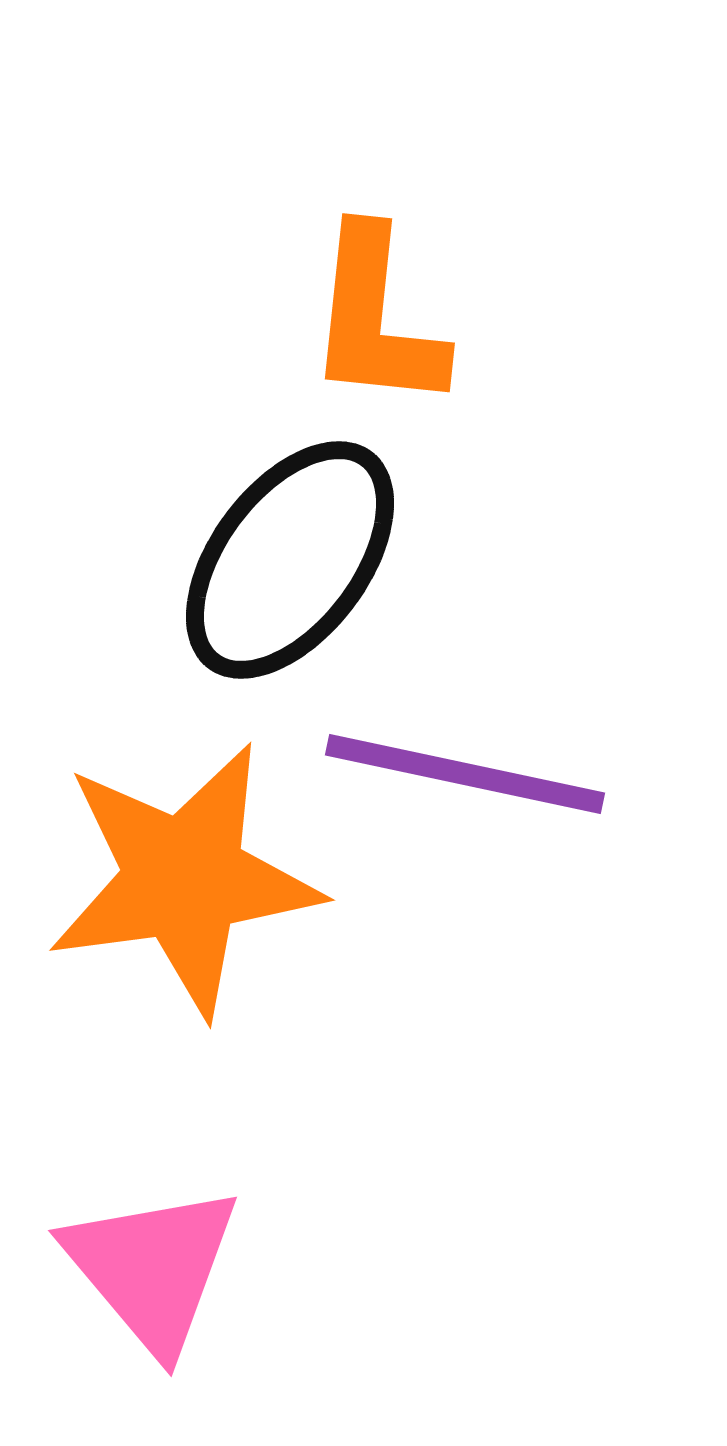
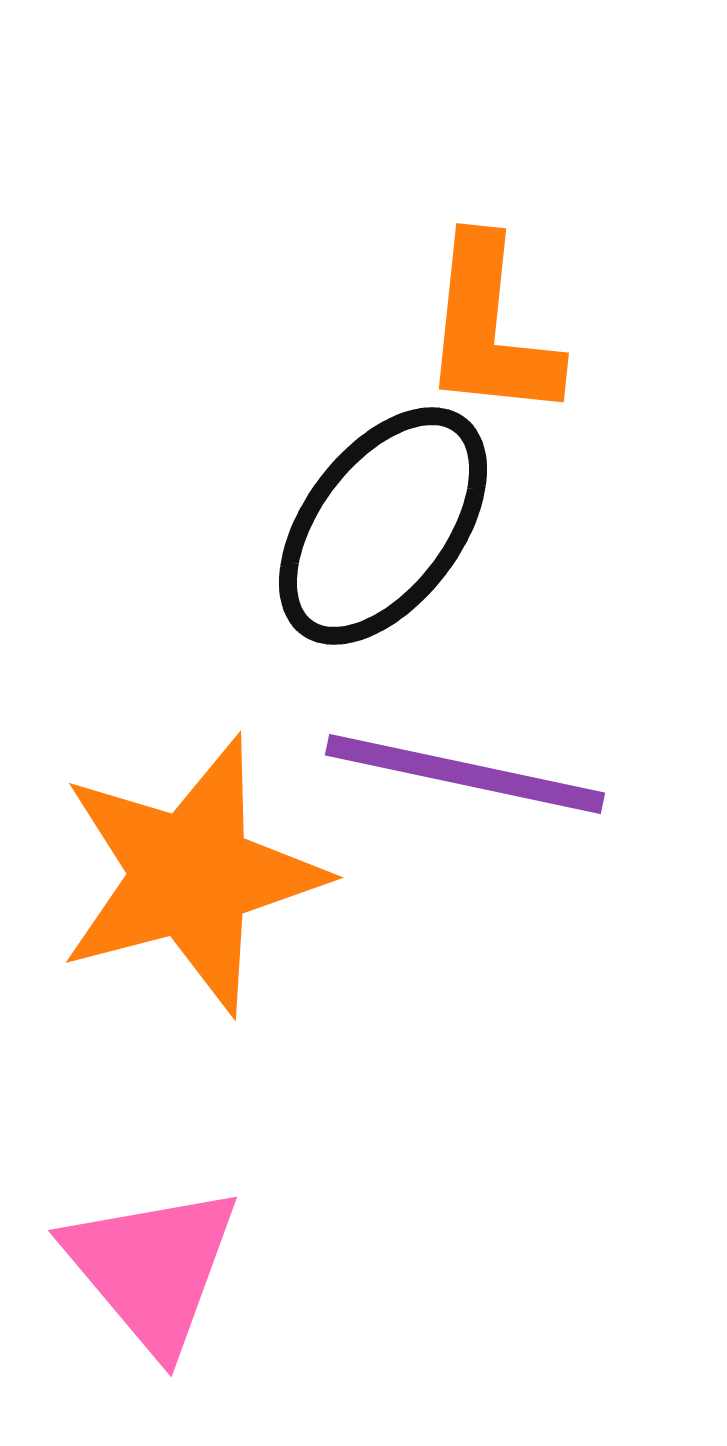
orange L-shape: moved 114 px right, 10 px down
black ellipse: moved 93 px right, 34 px up
orange star: moved 7 px right, 4 px up; rotated 7 degrees counterclockwise
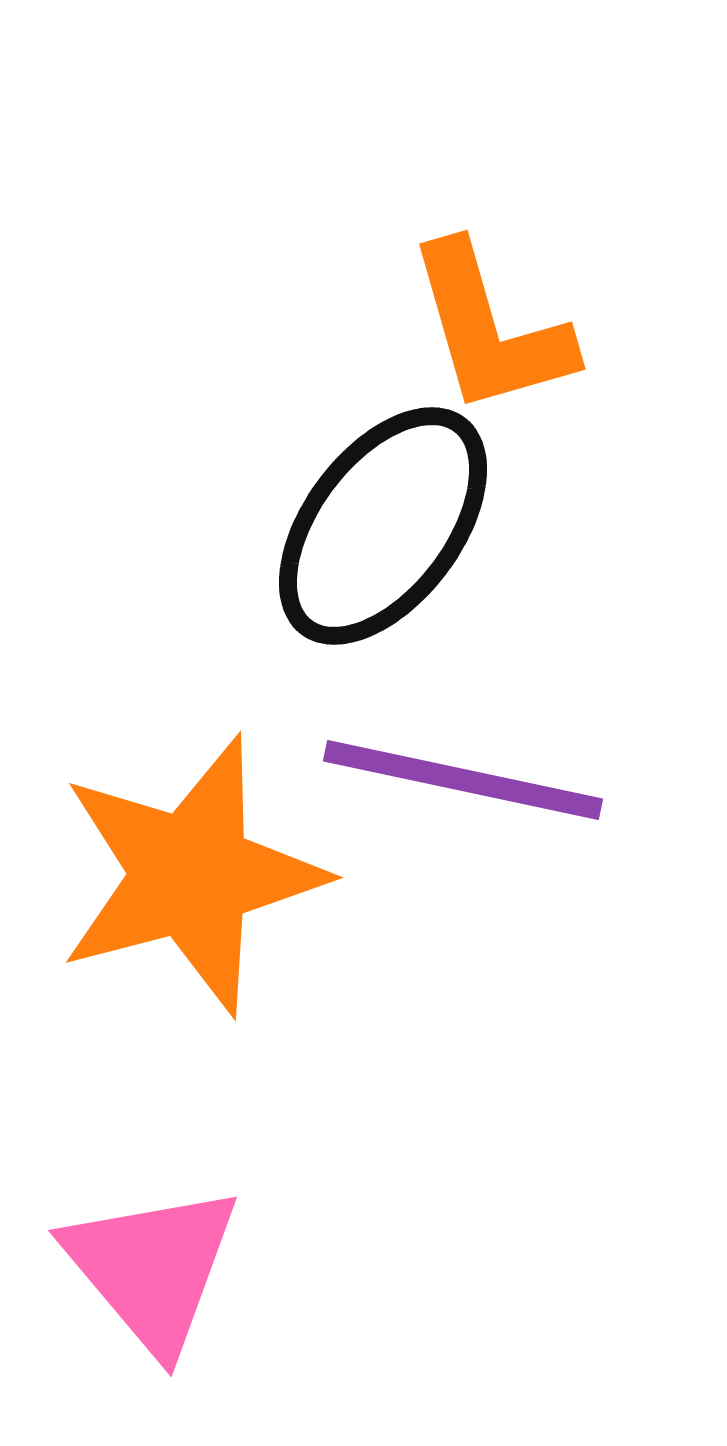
orange L-shape: rotated 22 degrees counterclockwise
purple line: moved 2 px left, 6 px down
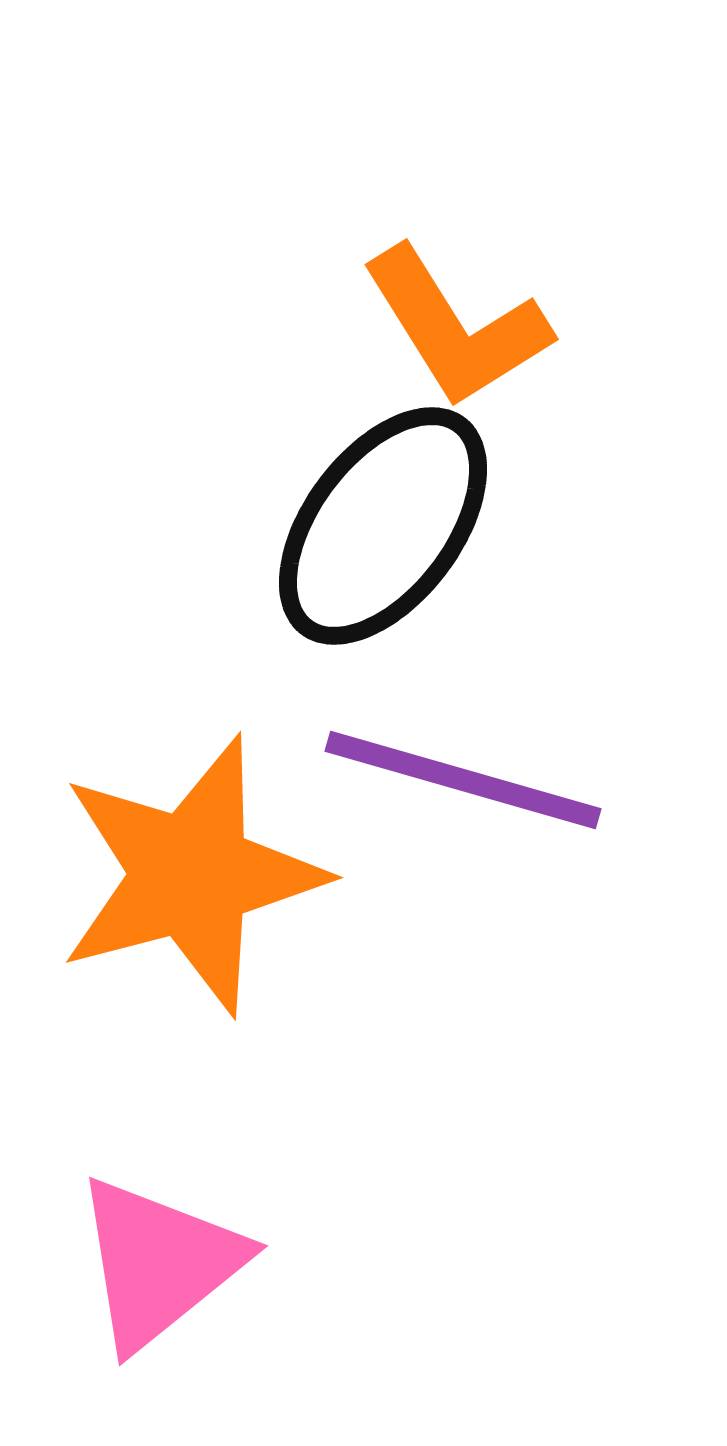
orange L-shape: moved 34 px left, 2 px up; rotated 16 degrees counterclockwise
purple line: rotated 4 degrees clockwise
pink triangle: moved 7 px right, 5 px up; rotated 31 degrees clockwise
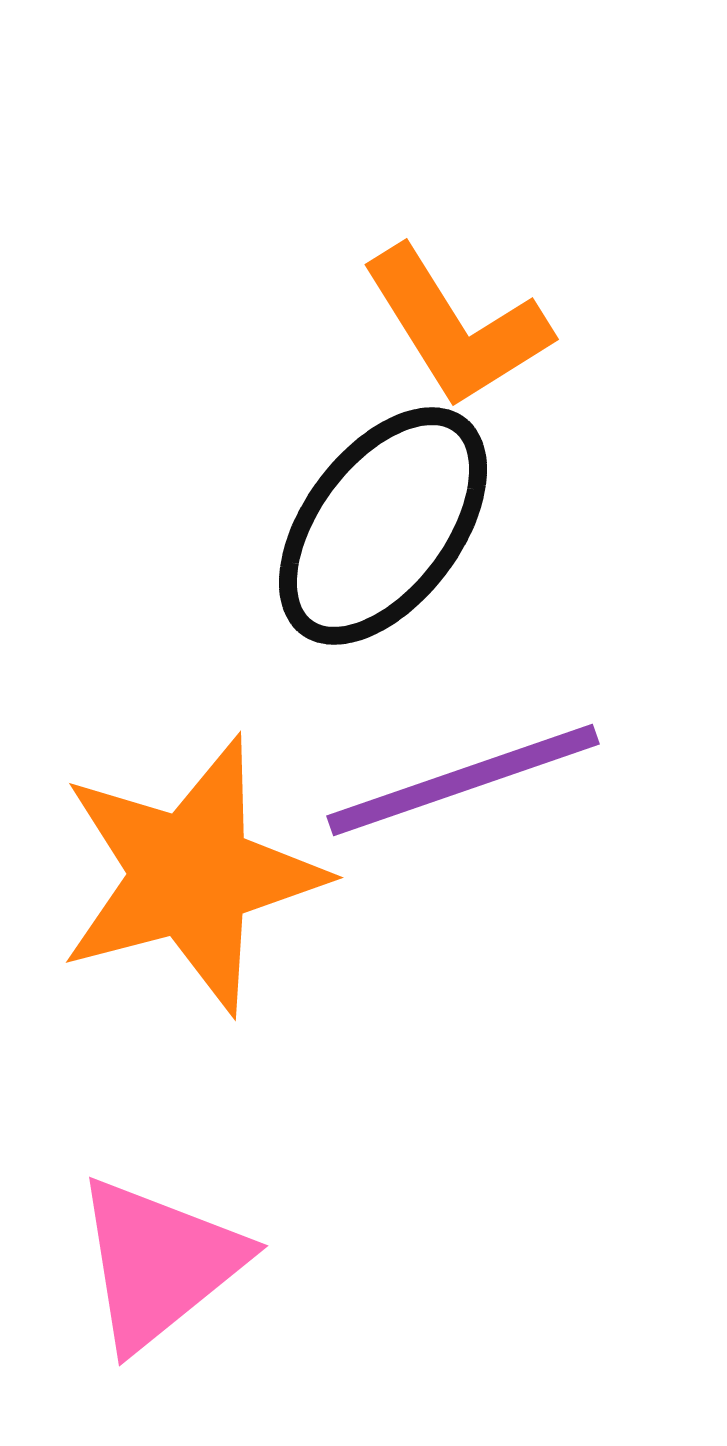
purple line: rotated 35 degrees counterclockwise
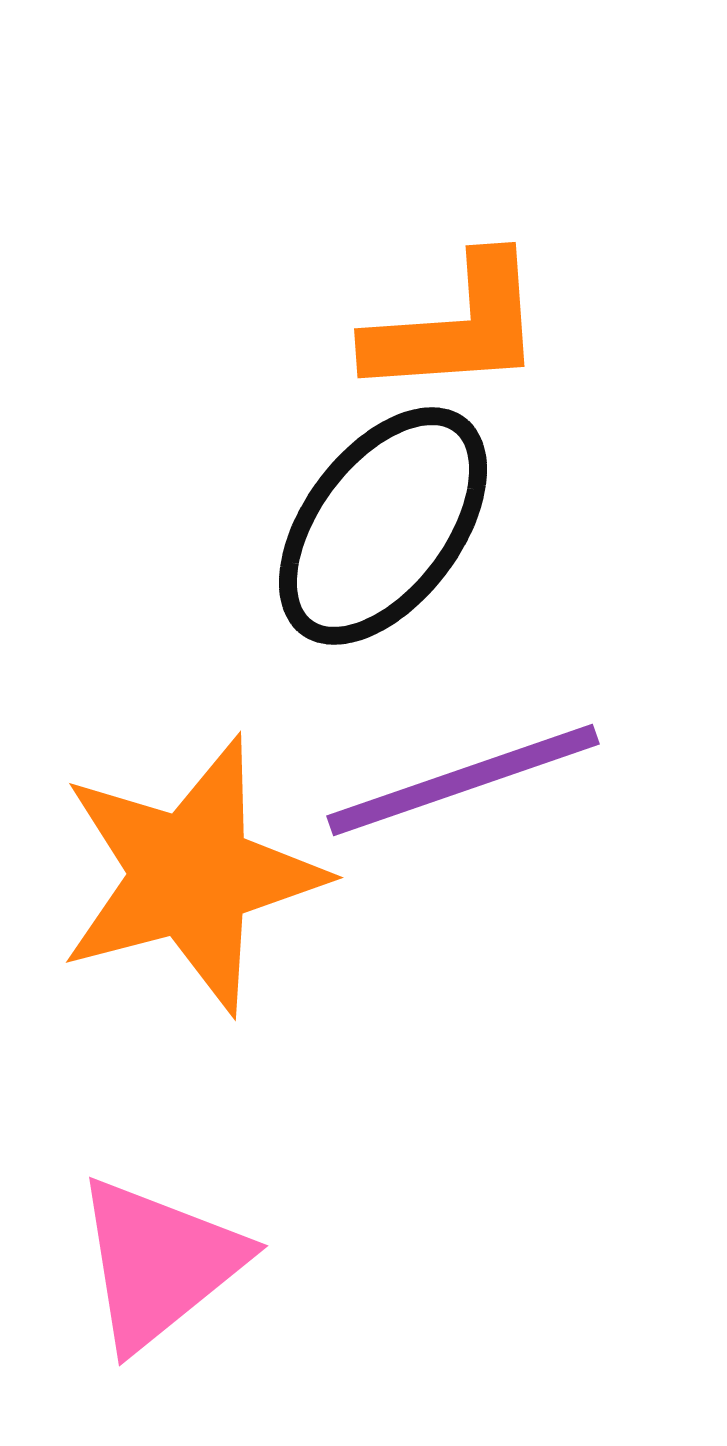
orange L-shape: rotated 62 degrees counterclockwise
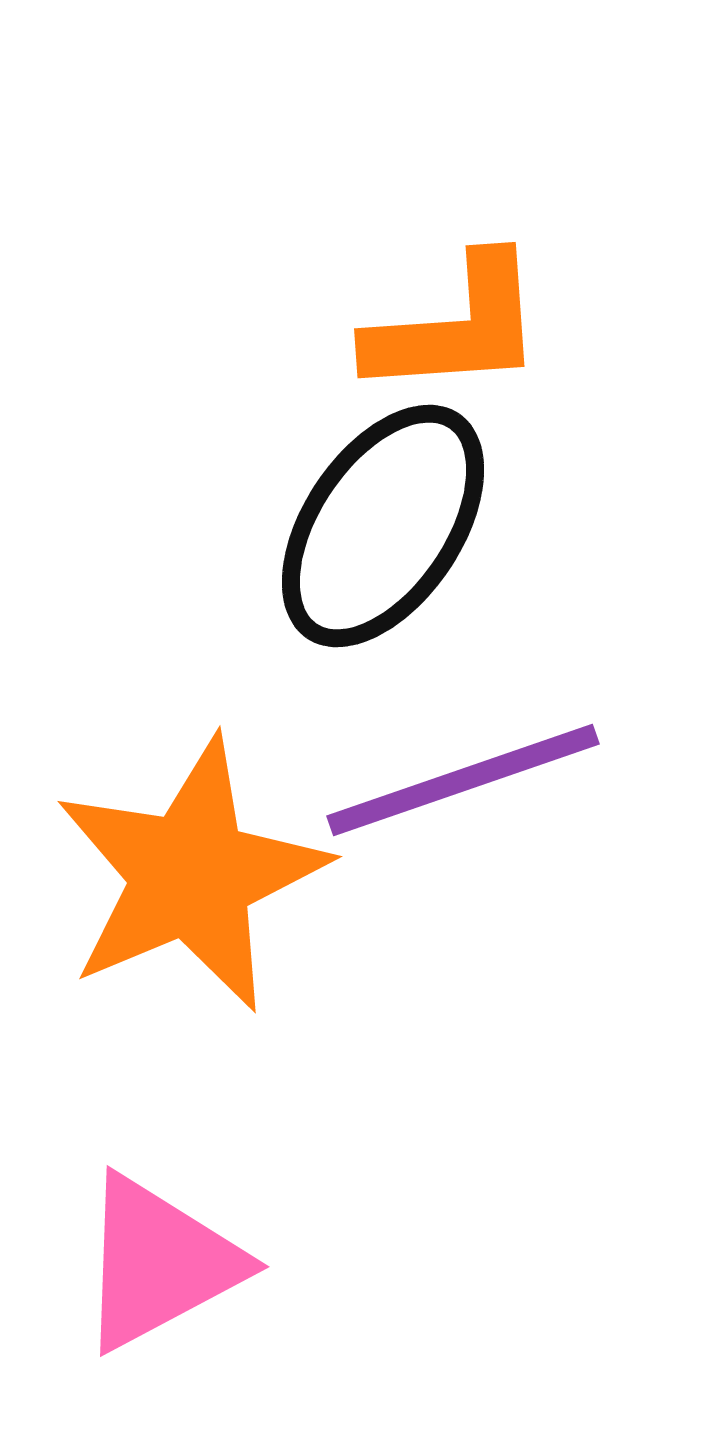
black ellipse: rotated 3 degrees counterclockwise
orange star: rotated 8 degrees counterclockwise
pink triangle: rotated 11 degrees clockwise
